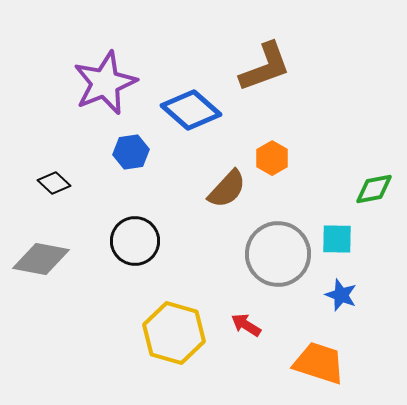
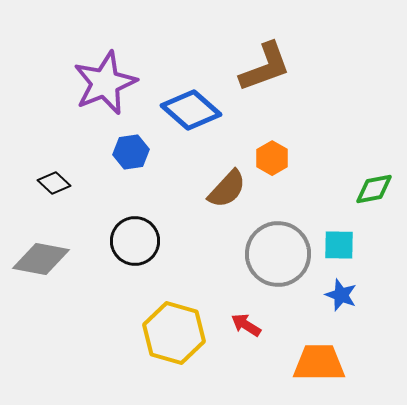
cyan square: moved 2 px right, 6 px down
orange trapezoid: rotated 18 degrees counterclockwise
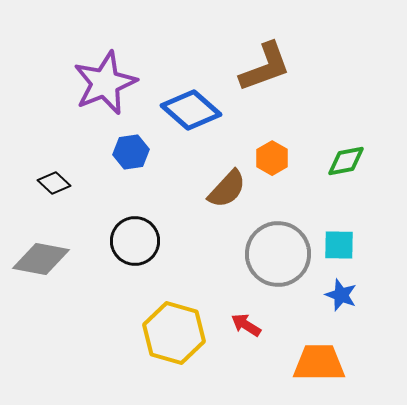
green diamond: moved 28 px left, 28 px up
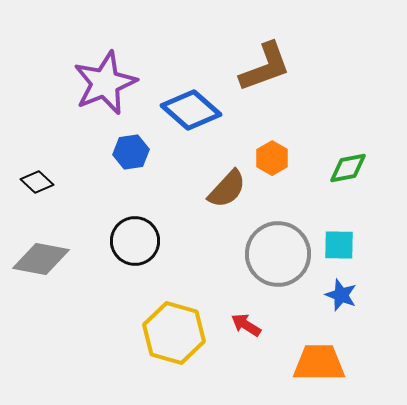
green diamond: moved 2 px right, 7 px down
black diamond: moved 17 px left, 1 px up
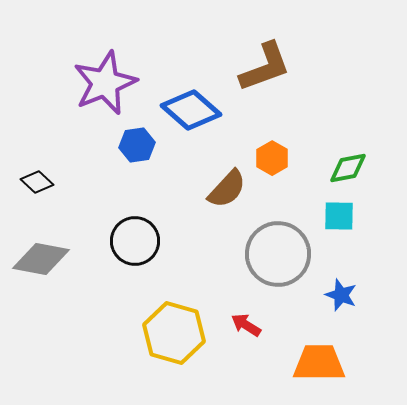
blue hexagon: moved 6 px right, 7 px up
cyan square: moved 29 px up
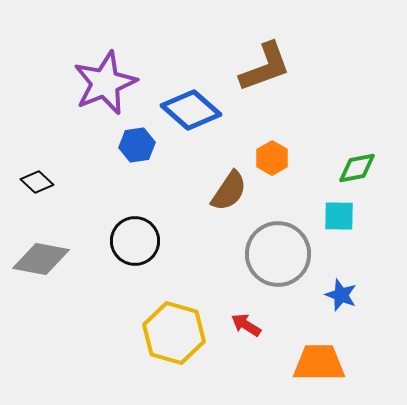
green diamond: moved 9 px right
brown semicircle: moved 2 px right, 2 px down; rotated 9 degrees counterclockwise
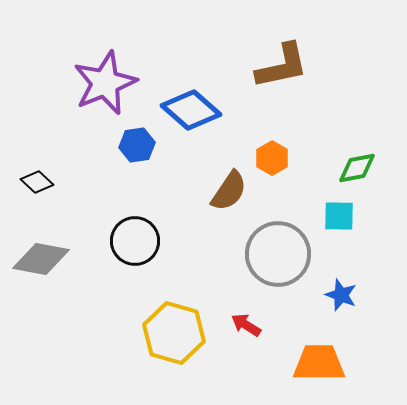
brown L-shape: moved 17 px right, 1 px up; rotated 8 degrees clockwise
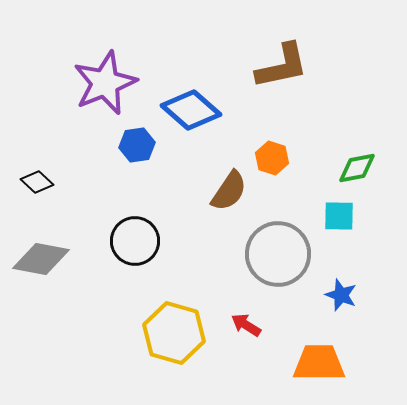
orange hexagon: rotated 12 degrees counterclockwise
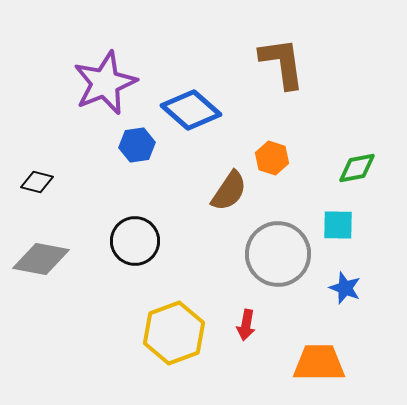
brown L-shape: moved 3 px up; rotated 86 degrees counterclockwise
black diamond: rotated 28 degrees counterclockwise
cyan square: moved 1 px left, 9 px down
blue star: moved 4 px right, 7 px up
red arrow: rotated 112 degrees counterclockwise
yellow hexagon: rotated 24 degrees clockwise
